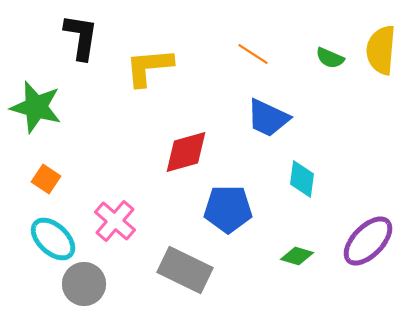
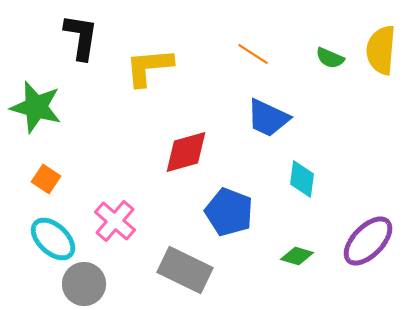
blue pentagon: moved 1 px right, 3 px down; rotated 21 degrees clockwise
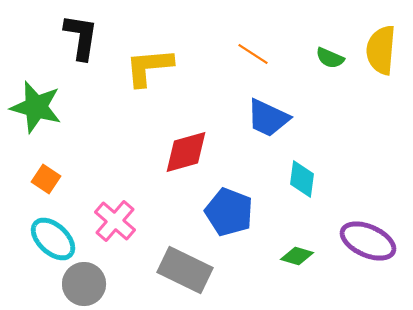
purple ellipse: rotated 70 degrees clockwise
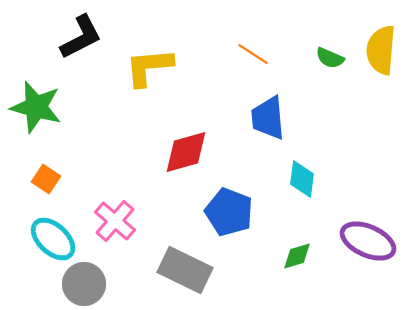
black L-shape: rotated 54 degrees clockwise
blue trapezoid: rotated 60 degrees clockwise
green diamond: rotated 32 degrees counterclockwise
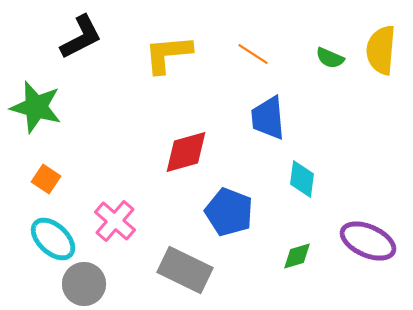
yellow L-shape: moved 19 px right, 13 px up
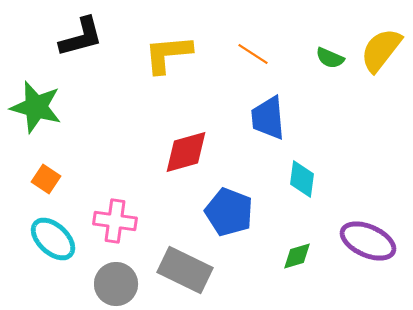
black L-shape: rotated 12 degrees clockwise
yellow semicircle: rotated 33 degrees clockwise
pink cross: rotated 33 degrees counterclockwise
gray circle: moved 32 px right
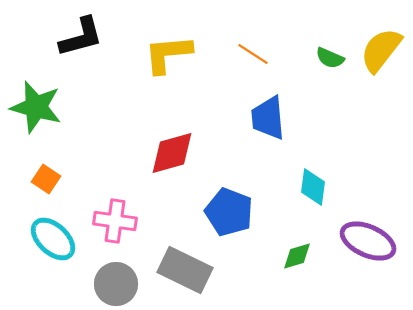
red diamond: moved 14 px left, 1 px down
cyan diamond: moved 11 px right, 8 px down
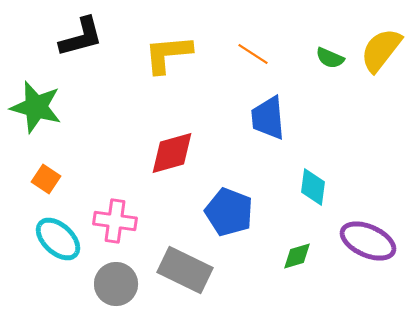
cyan ellipse: moved 5 px right
